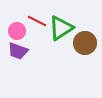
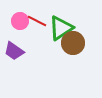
pink circle: moved 3 px right, 10 px up
brown circle: moved 12 px left
purple trapezoid: moved 4 px left; rotated 15 degrees clockwise
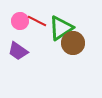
purple trapezoid: moved 4 px right
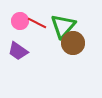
red line: moved 2 px down
green triangle: moved 2 px right, 2 px up; rotated 16 degrees counterclockwise
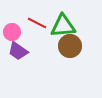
pink circle: moved 8 px left, 11 px down
green triangle: rotated 44 degrees clockwise
brown circle: moved 3 px left, 3 px down
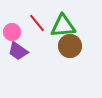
red line: rotated 24 degrees clockwise
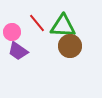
green triangle: rotated 8 degrees clockwise
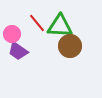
green triangle: moved 3 px left
pink circle: moved 2 px down
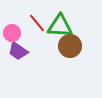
pink circle: moved 1 px up
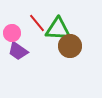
green triangle: moved 2 px left, 3 px down
